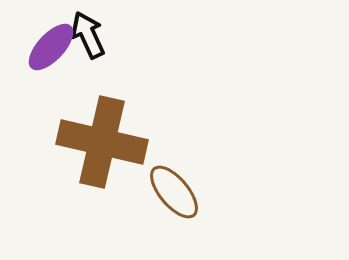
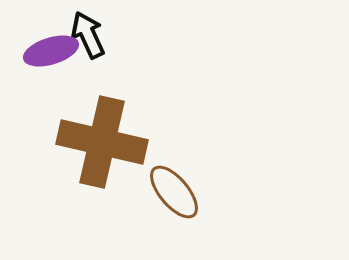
purple ellipse: moved 4 px down; rotated 30 degrees clockwise
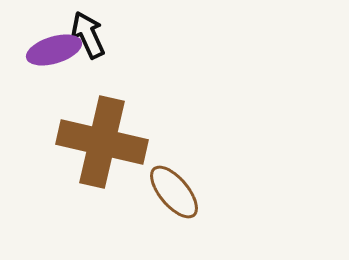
purple ellipse: moved 3 px right, 1 px up
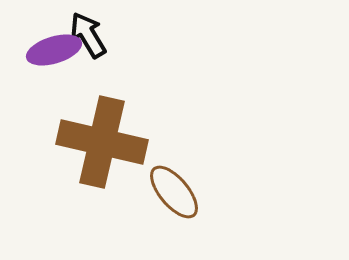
black arrow: rotated 6 degrees counterclockwise
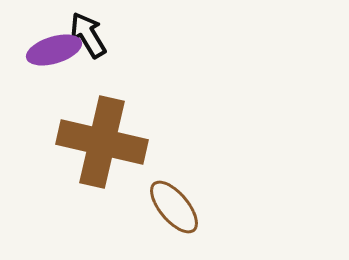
brown ellipse: moved 15 px down
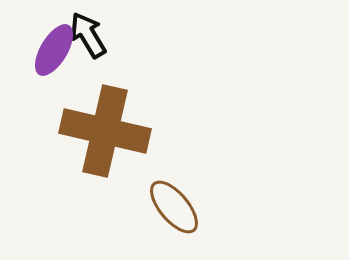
purple ellipse: rotated 42 degrees counterclockwise
brown cross: moved 3 px right, 11 px up
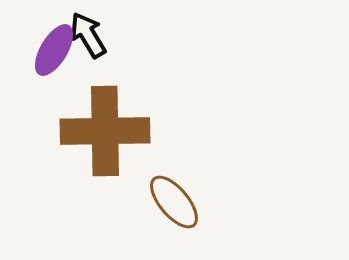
brown cross: rotated 14 degrees counterclockwise
brown ellipse: moved 5 px up
